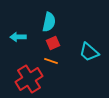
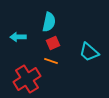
red cross: moved 2 px left
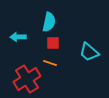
red square: rotated 24 degrees clockwise
orange line: moved 1 px left, 2 px down
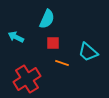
cyan semicircle: moved 2 px left, 3 px up; rotated 12 degrees clockwise
cyan arrow: moved 2 px left; rotated 28 degrees clockwise
cyan trapezoid: moved 1 px left
orange line: moved 12 px right
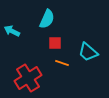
cyan arrow: moved 4 px left, 6 px up
red square: moved 2 px right
red cross: moved 1 px right, 1 px up
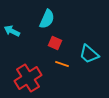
red square: rotated 24 degrees clockwise
cyan trapezoid: moved 1 px right, 2 px down
orange line: moved 1 px down
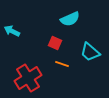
cyan semicircle: moved 23 px right; rotated 42 degrees clockwise
cyan trapezoid: moved 1 px right, 2 px up
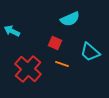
red cross: moved 9 px up; rotated 16 degrees counterclockwise
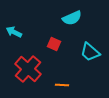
cyan semicircle: moved 2 px right, 1 px up
cyan arrow: moved 2 px right, 1 px down
red square: moved 1 px left, 1 px down
orange line: moved 21 px down; rotated 16 degrees counterclockwise
